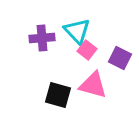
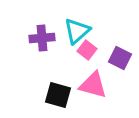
cyan triangle: rotated 32 degrees clockwise
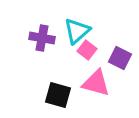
purple cross: rotated 15 degrees clockwise
pink triangle: moved 3 px right, 2 px up
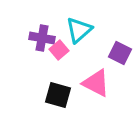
cyan triangle: moved 2 px right, 1 px up
pink square: moved 28 px left; rotated 12 degrees clockwise
purple square: moved 5 px up
pink triangle: rotated 12 degrees clockwise
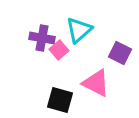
black square: moved 2 px right, 5 px down
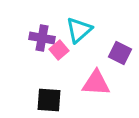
pink triangle: rotated 24 degrees counterclockwise
black square: moved 11 px left; rotated 12 degrees counterclockwise
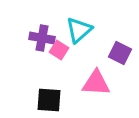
pink square: rotated 18 degrees counterclockwise
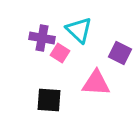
cyan triangle: rotated 36 degrees counterclockwise
pink square: moved 1 px right, 3 px down
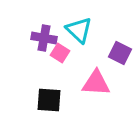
purple cross: moved 2 px right
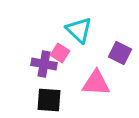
purple cross: moved 26 px down
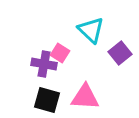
cyan triangle: moved 12 px right
purple square: rotated 25 degrees clockwise
pink triangle: moved 11 px left, 14 px down
black square: moved 2 px left; rotated 12 degrees clockwise
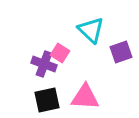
purple square: moved 1 px right, 1 px up; rotated 20 degrees clockwise
purple cross: rotated 10 degrees clockwise
black square: rotated 28 degrees counterclockwise
